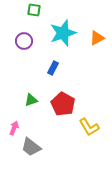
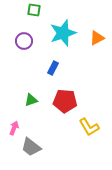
red pentagon: moved 2 px right, 3 px up; rotated 25 degrees counterclockwise
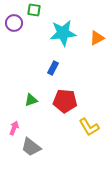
cyan star: rotated 12 degrees clockwise
purple circle: moved 10 px left, 18 px up
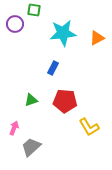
purple circle: moved 1 px right, 1 px down
gray trapezoid: rotated 100 degrees clockwise
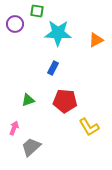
green square: moved 3 px right, 1 px down
cyan star: moved 5 px left; rotated 8 degrees clockwise
orange triangle: moved 1 px left, 2 px down
green triangle: moved 3 px left
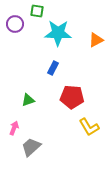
red pentagon: moved 7 px right, 4 px up
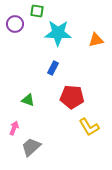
orange triangle: rotated 14 degrees clockwise
green triangle: rotated 40 degrees clockwise
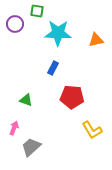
green triangle: moved 2 px left
yellow L-shape: moved 3 px right, 3 px down
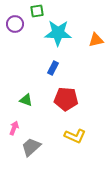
green square: rotated 16 degrees counterclockwise
red pentagon: moved 6 px left, 2 px down
yellow L-shape: moved 17 px left, 6 px down; rotated 35 degrees counterclockwise
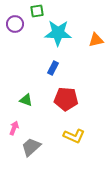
yellow L-shape: moved 1 px left
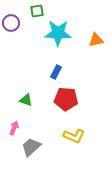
purple circle: moved 4 px left, 1 px up
blue rectangle: moved 3 px right, 4 px down
